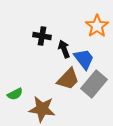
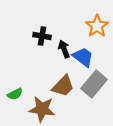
blue trapezoid: moved 1 px left, 2 px up; rotated 15 degrees counterclockwise
brown trapezoid: moved 5 px left, 7 px down
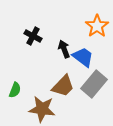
black cross: moved 9 px left; rotated 18 degrees clockwise
green semicircle: moved 4 px up; rotated 42 degrees counterclockwise
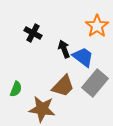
black cross: moved 3 px up
gray rectangle: moved 1 px right, 1 px up
green semicircle: moved 1 px right, 1 px up
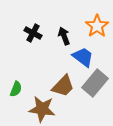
black arrow: moved 13 px up
